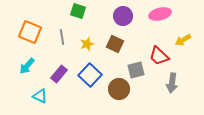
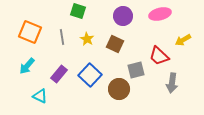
yellow star: moved 5 px up; rotated 24 degrees counterclockwise
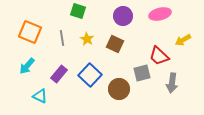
gray line: moved 1 px down
gray square: moved 6 px right, 3 px down
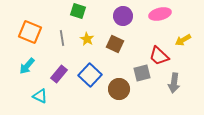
gray arrow: moved 2 px right
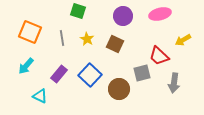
cyan arrow: moved 1 px left
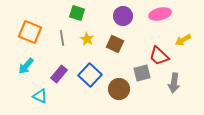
green square: moved 1 px left, 2 px down
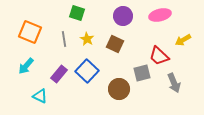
pink ellipse: moved 1 px down
gray line: moved 2 px right, 1 px down
blue square: moved 3 px left, 4 px up
gray arrow: rotated 30 degrees counterclockwise
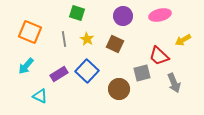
purple rectangle: rotated 18 degrees clockwise
